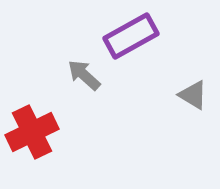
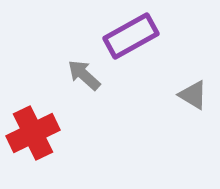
red cross: moved 1 px right, 1 px down
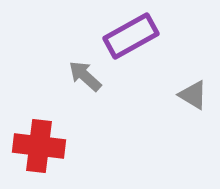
gray arrow: moved 1 px right, 1 px down
red cross: moved 6 px right, 13 px down; rotated 33 degrees clockwise
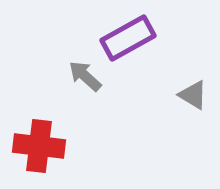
purple rectangle: moved 3 px left, 2 px down
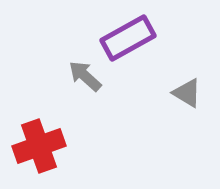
gray triangle: moved 6 px left, 2 px up
red cross: rotated 27 degrees counterclockwise
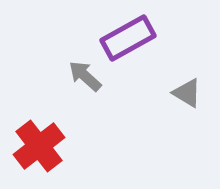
red cross: rotated 18 degrees counterclockwise
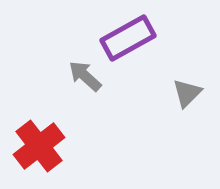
gray triangle: rotated 44 degrees clockwise
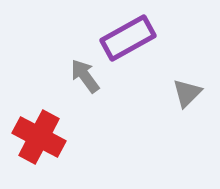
gray arrow: rotated 12 degrees clockwise
red cross: moved 9 px up; rotated 24 degrees counterclockwise
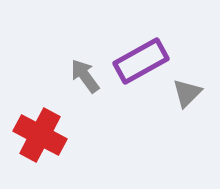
purple rectangle: moved 13 px right, 23 px down
red cross: moved 1 px right, 2 px up
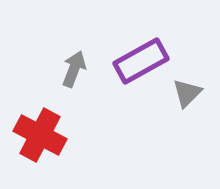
gray arrow: moved 11 px left, 7 px up; rotated 57 degrees clockwise
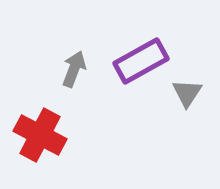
gray triangle: rotated 12 degrees counterclockwise
